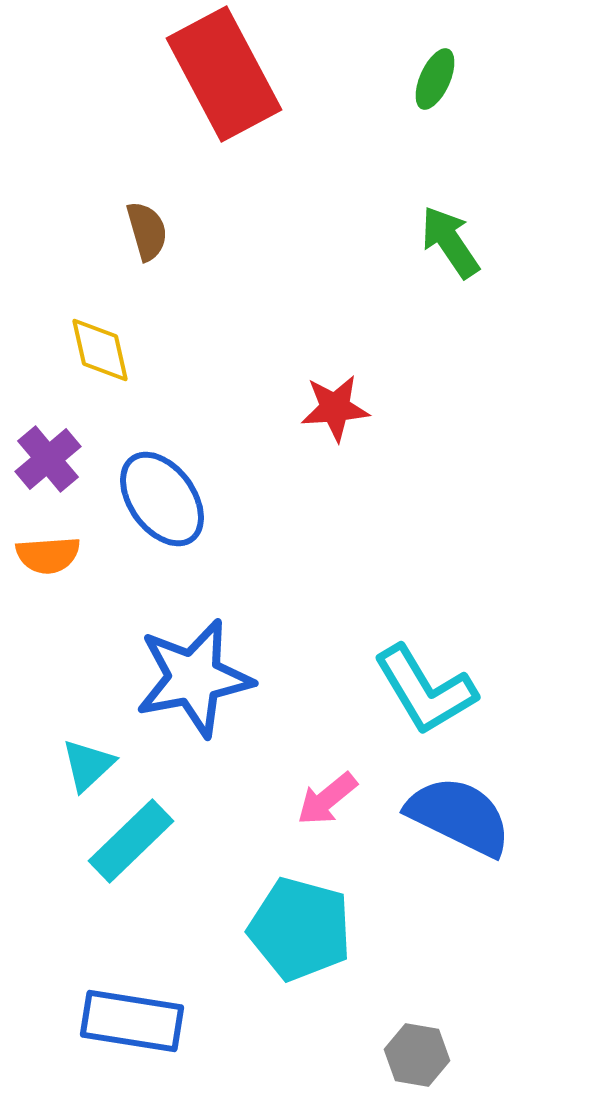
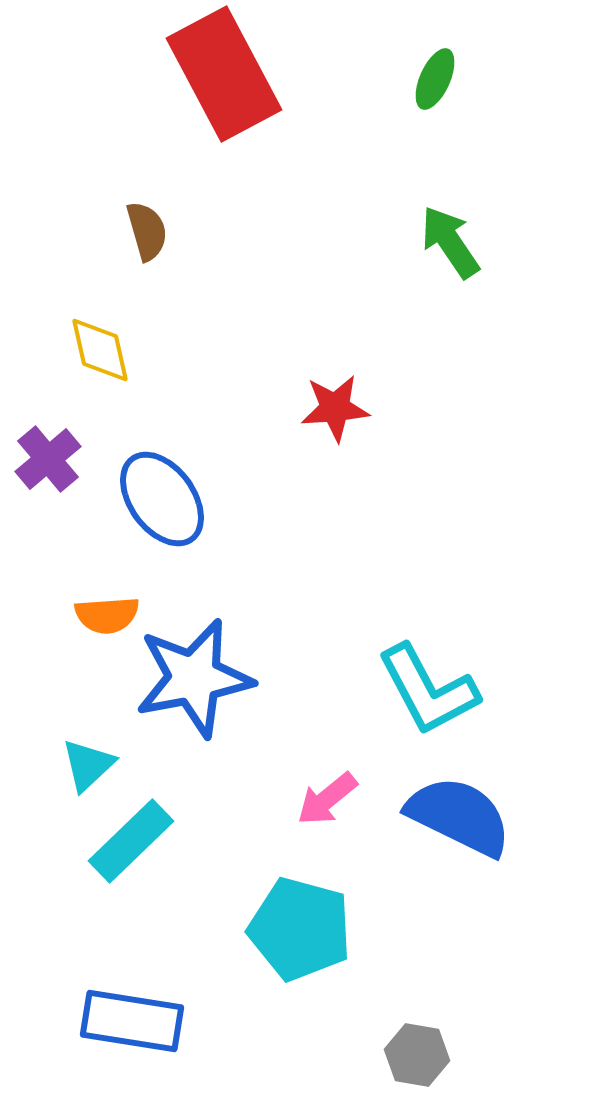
orange semicircle: moved 59 px right, 60 px down
cyan L-shape: moved 3 px right; rotated 3 degrees clockwise
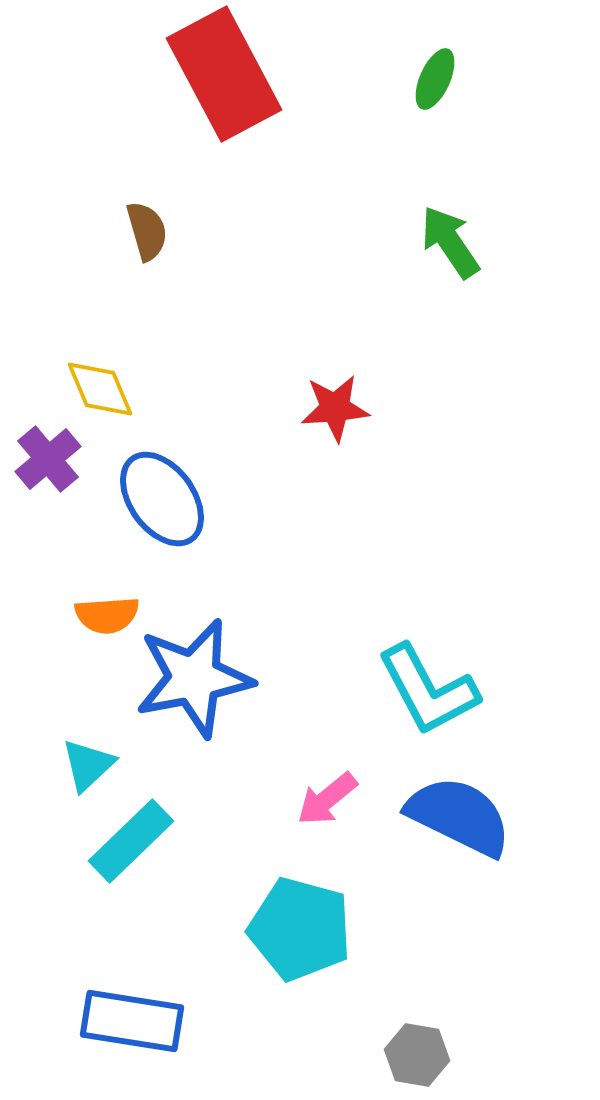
yellow diamond: moved 39 px down; rotated 10 degrees counterclockwise
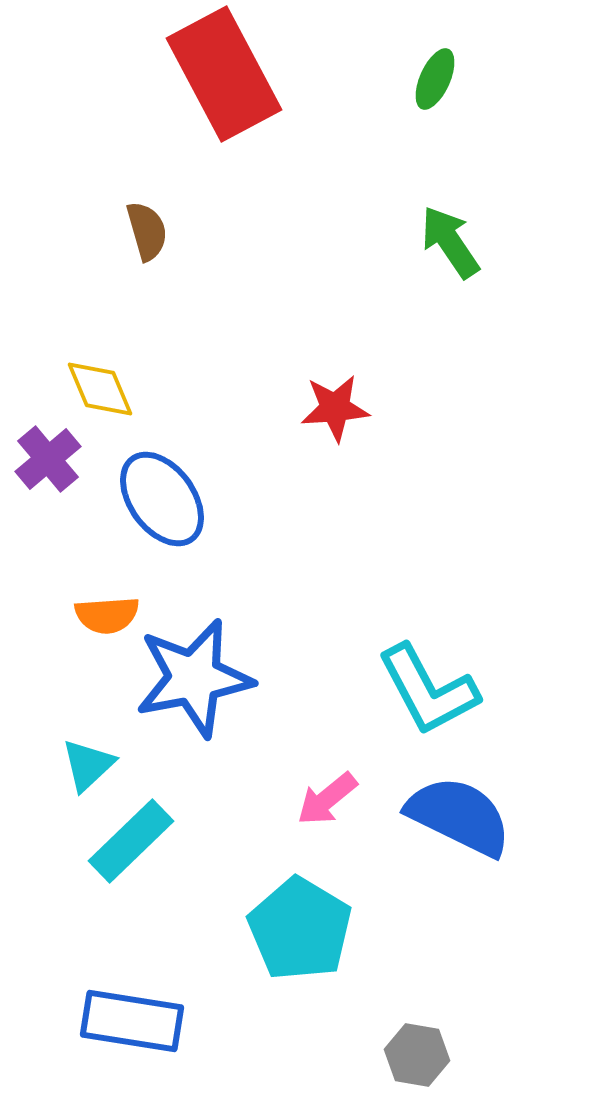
cyan pentagon: rotated 16 degrees clockwise
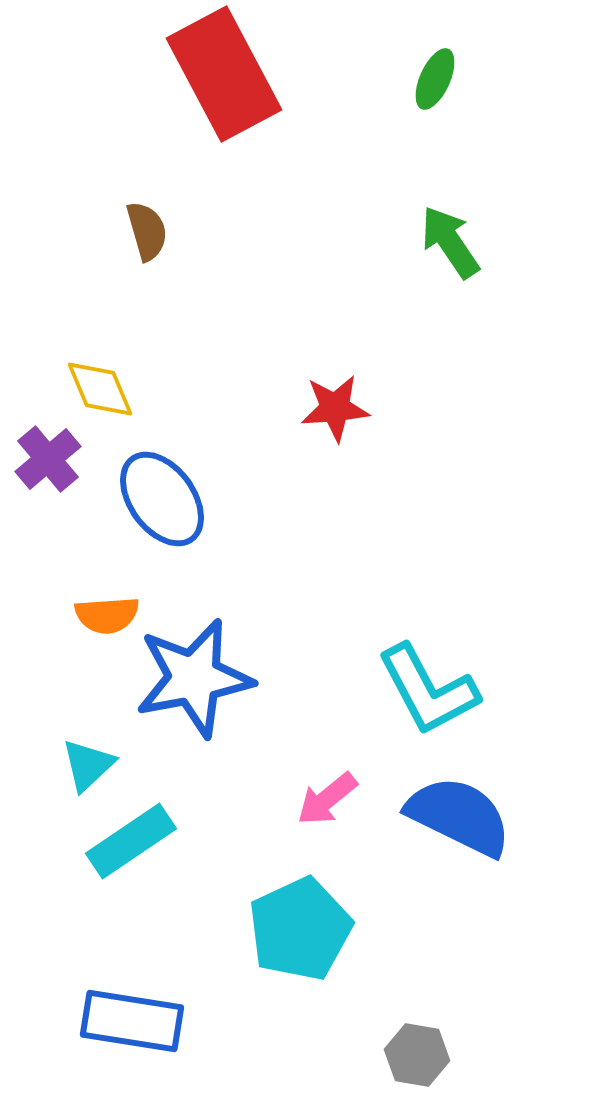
cyan rectangle: rotated 10 degrees clockwise
cyan pentagon: rotated 16 degrees clockwise
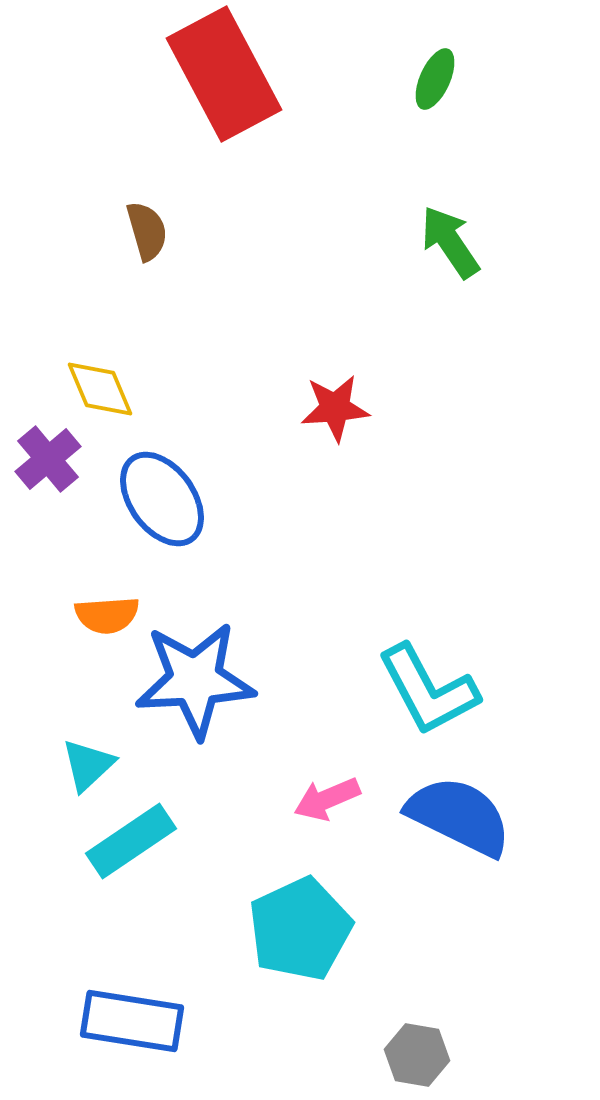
blue star: moved 1 px right, 2 px down; rotated 8 degrees clockwise
pink arrow: rotated 16 degrees clockwise
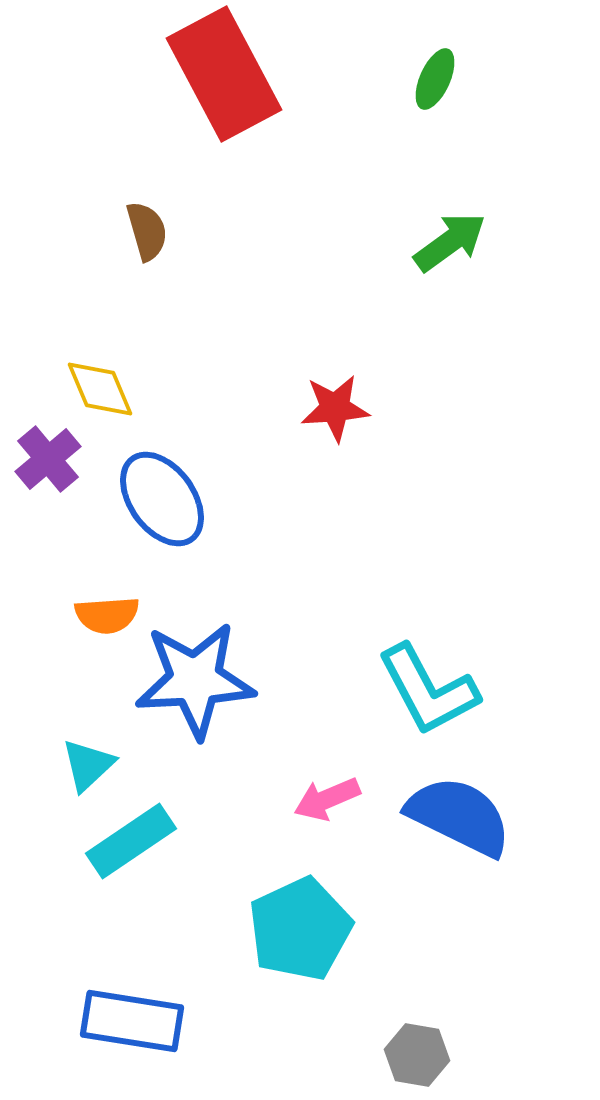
green arrow: rotated 88 degrees clockwise
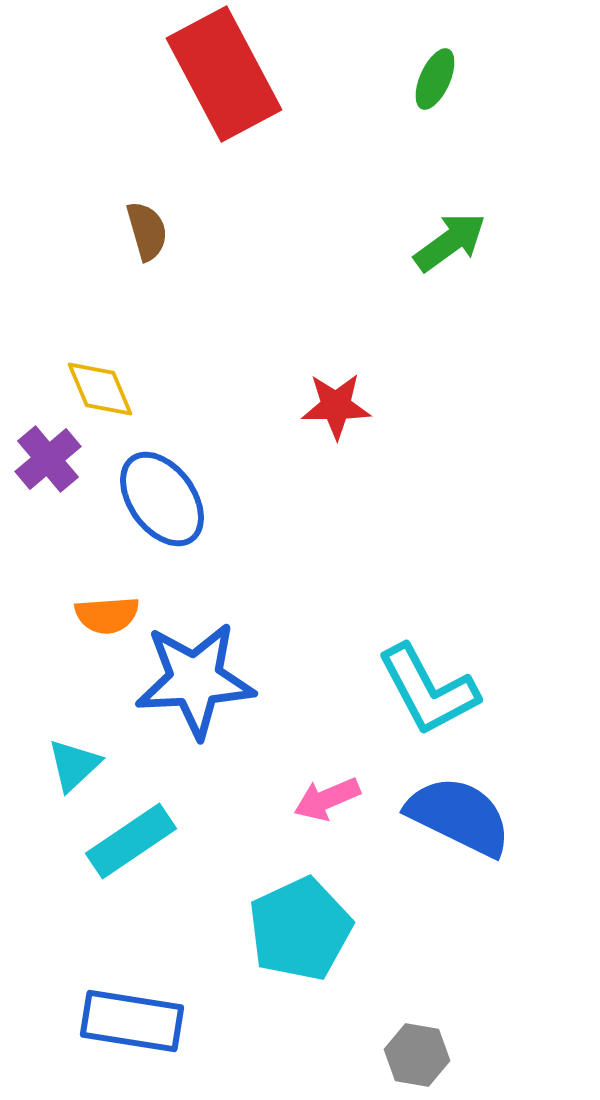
red star: moved 1 px right, 2 px up; rotated 4 degrees clockwise
cyan triangle: moved 14 px left
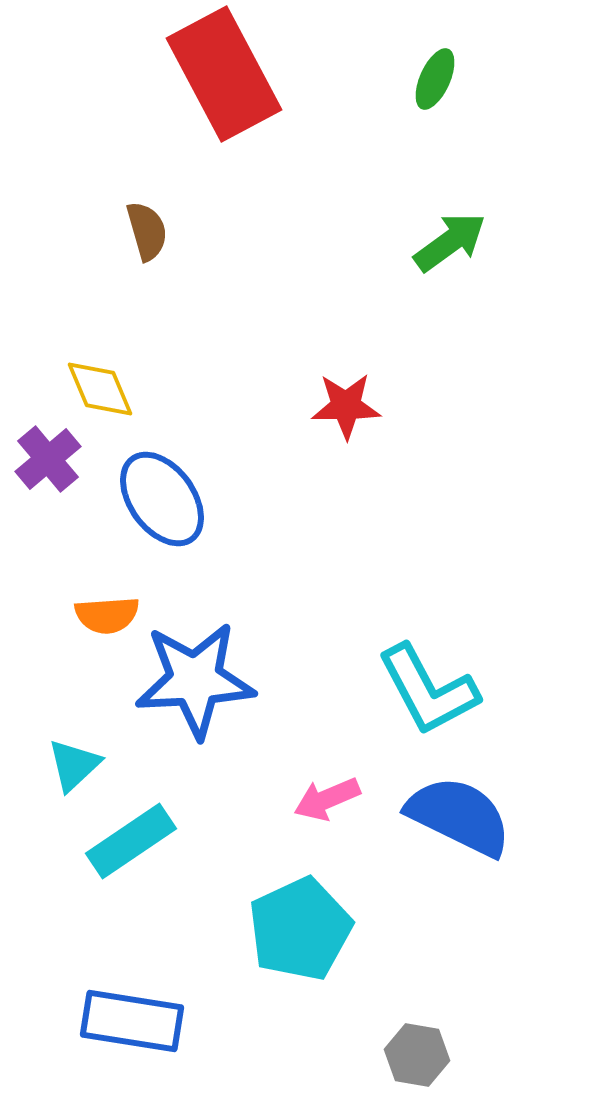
red star: moved 10 px right
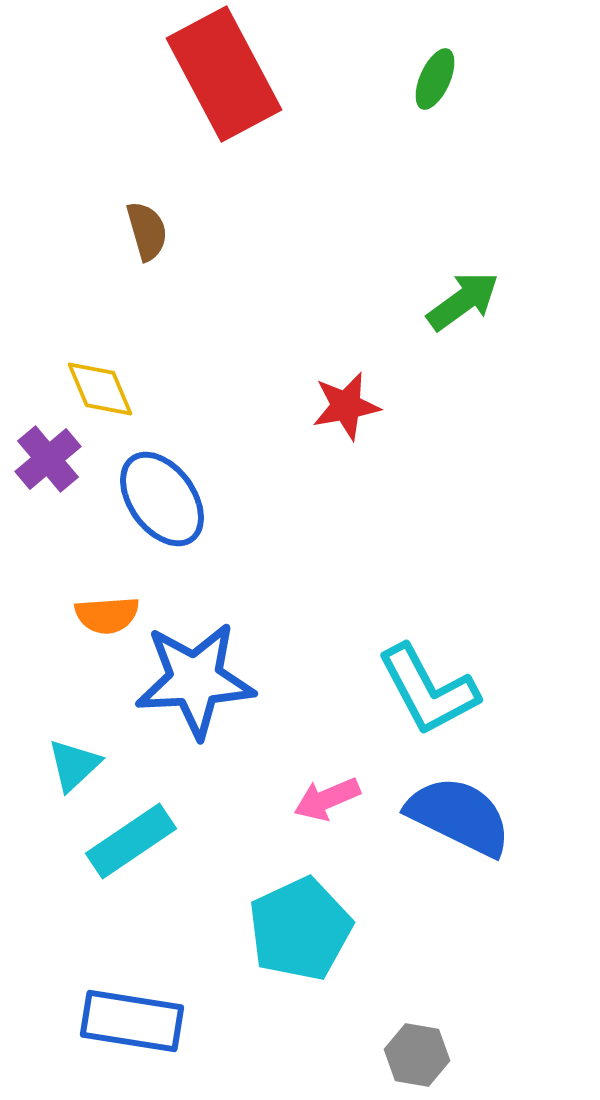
green arrow: moved 13 px right, 59 px down
red star: rotated 10 degrees counterclockwise
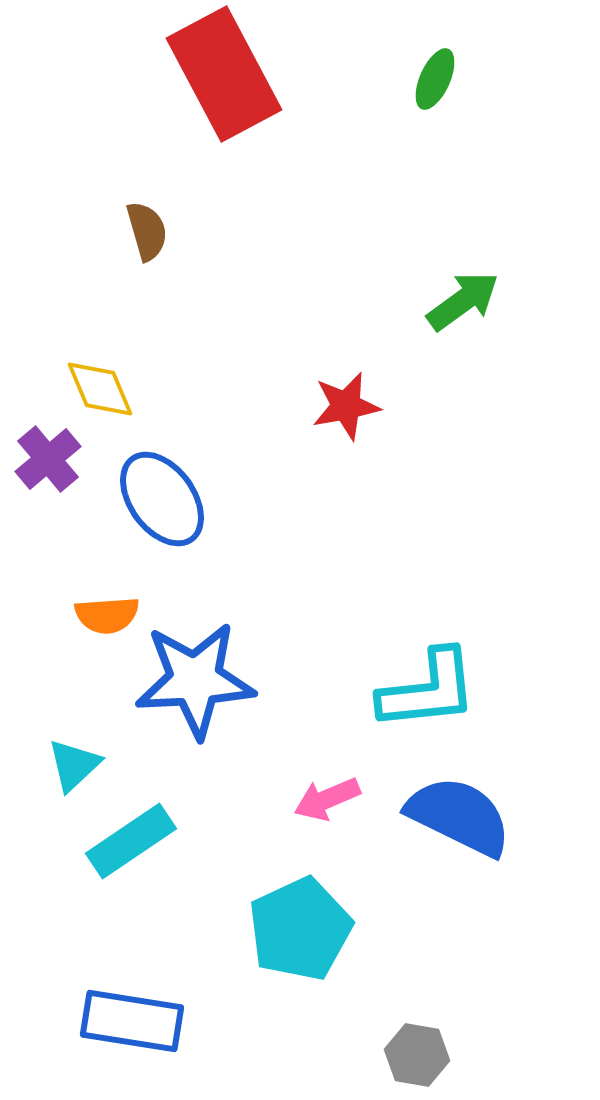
cyan L-shape: rotated 68 degrees counterclockwise
